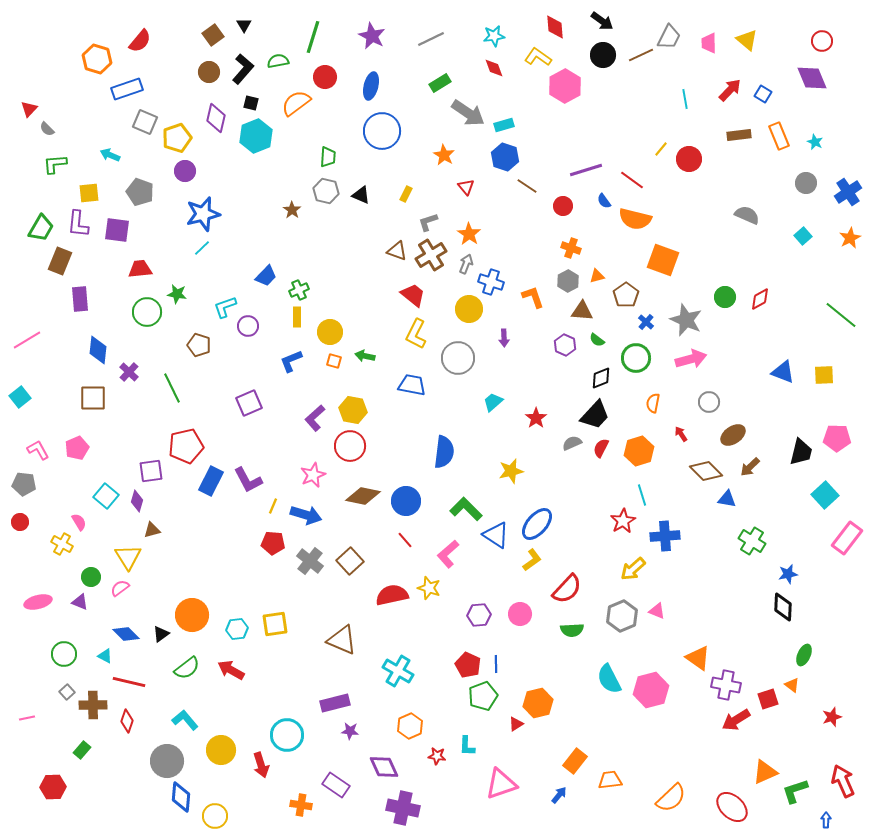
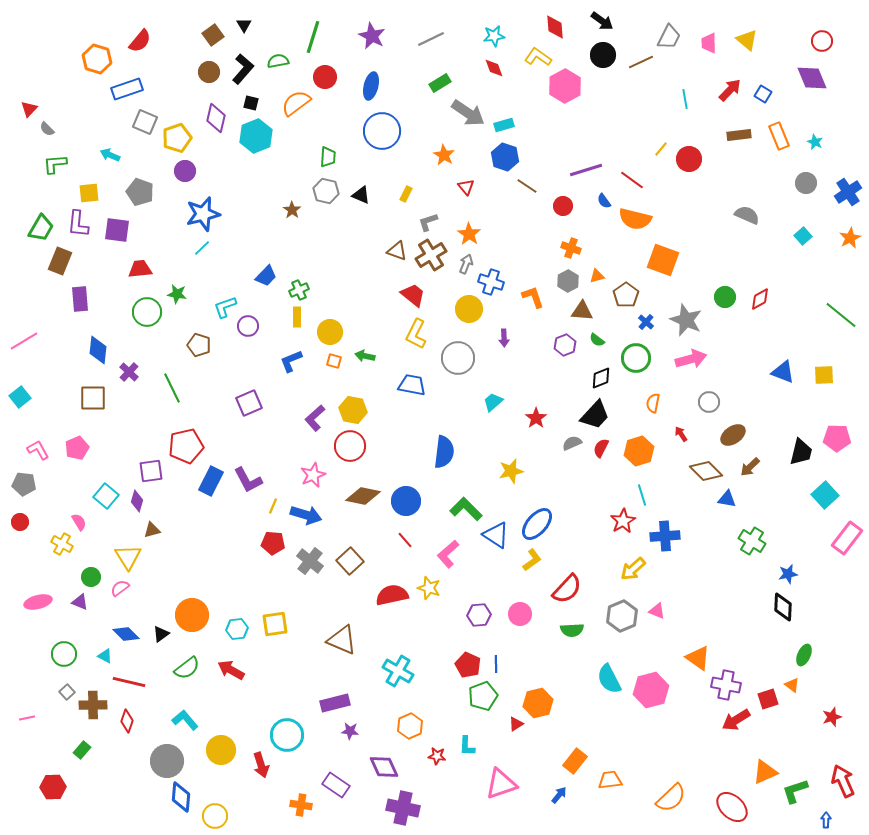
brown line at (641, 55): moved 7 px down
pink line at (27, 340): moved 3 px left, 1 px down
purple hexagon at (565, 345): rotated 15 degrees clockwise
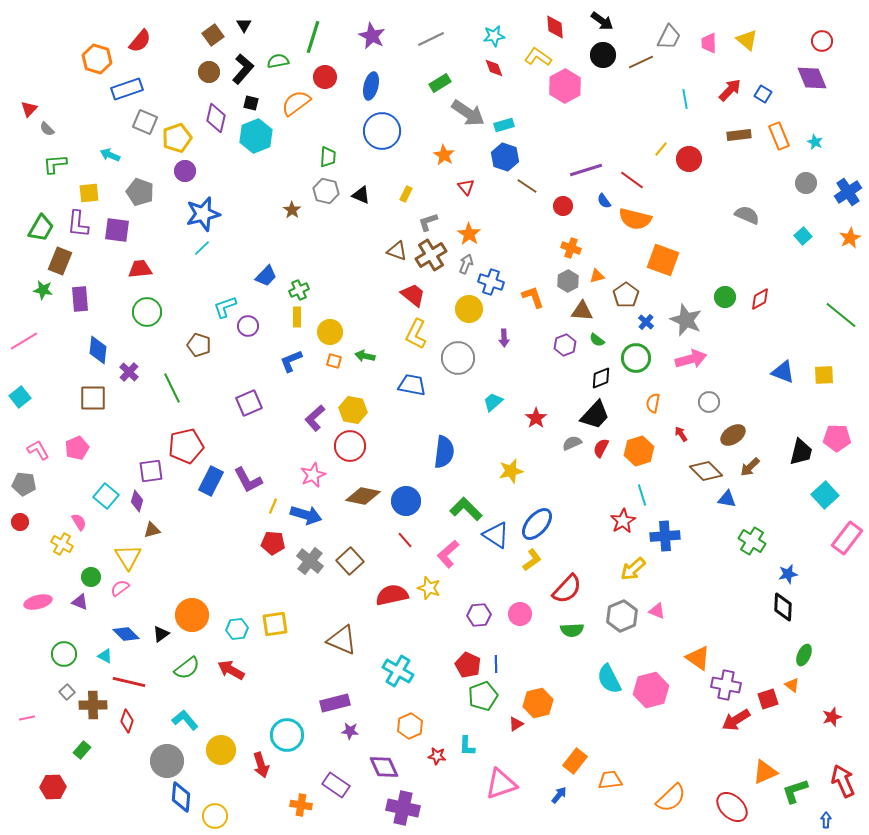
green star at (177, 294): moved 134 px left, 4 px up
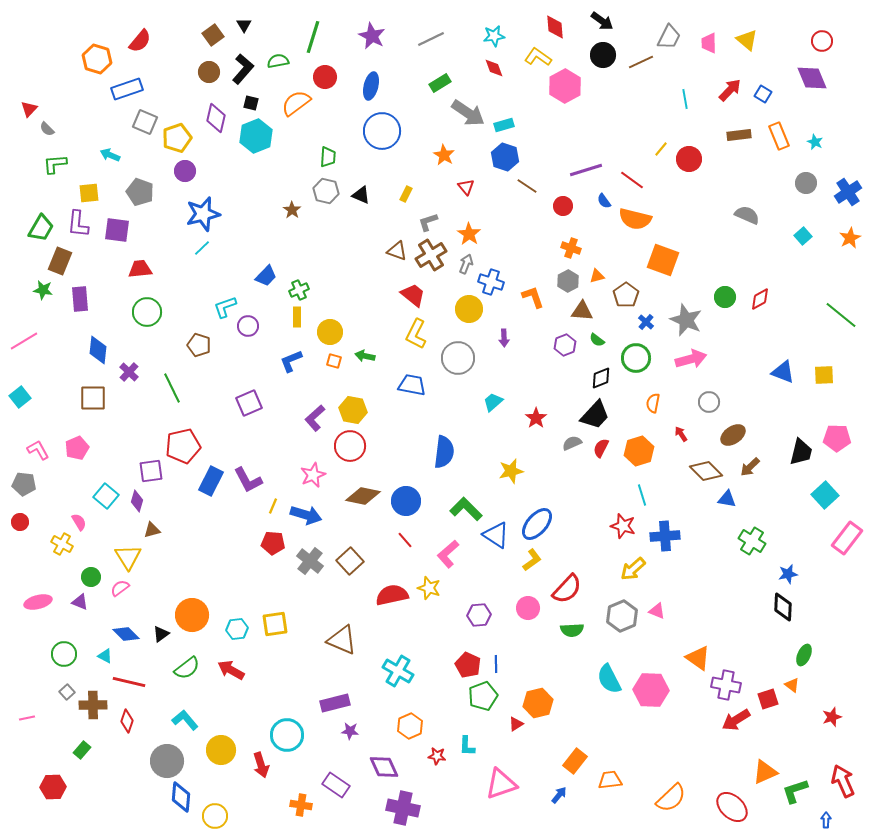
red pentagon at (186, 446): moved 3 px left
red star at (623, 521): moved 5 px down; rotated 25 degrees counterclockwise
pink circle at (520, 614): moved 8 px right, 6 px up
pink hexagon at (651, 690): rotated 16 degrees clockwise
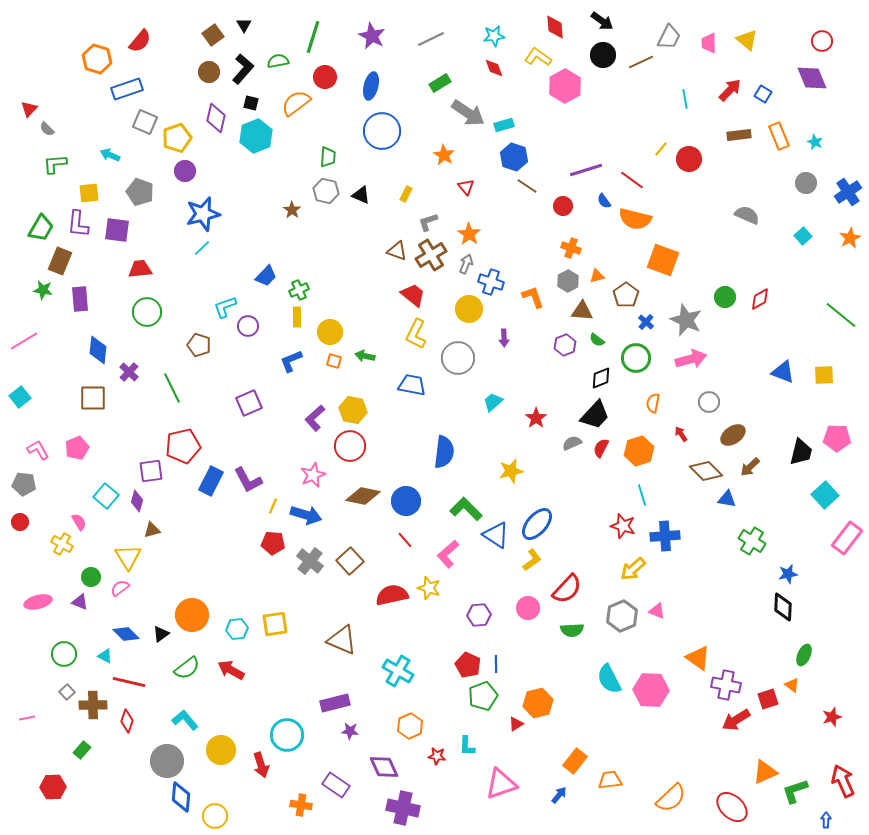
blue hexagon at (505, 157): moved 9 px right
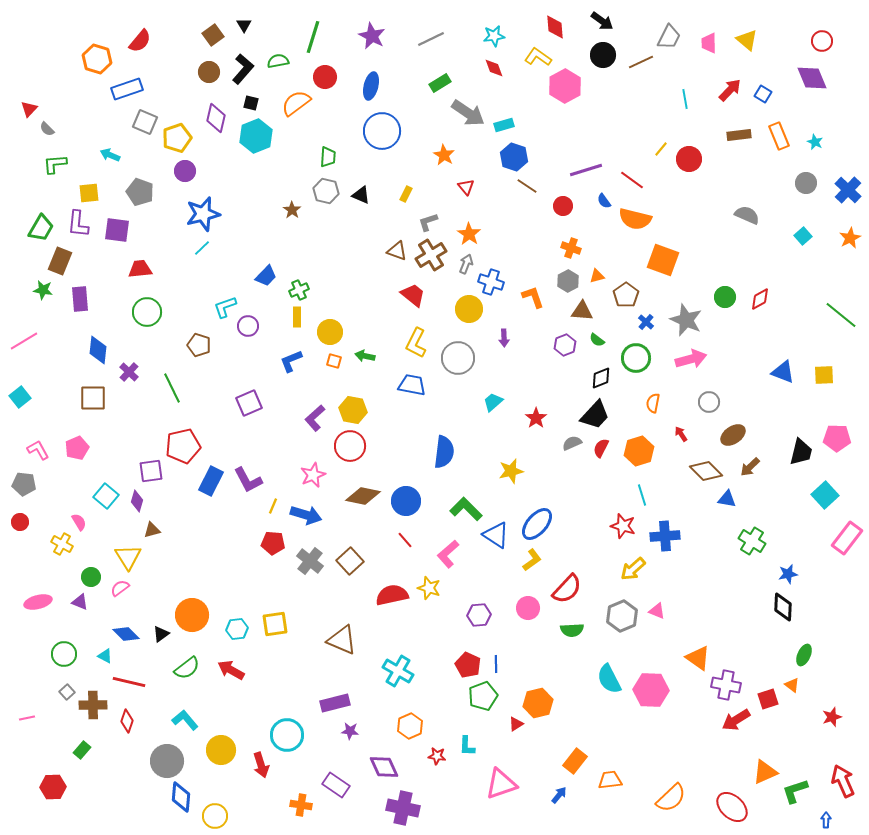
blue cross at (848, 192): moved 2 px up; rotated 12 degrees counterclockwise
yellow L-shape at (416, 334): moved 9 px down
